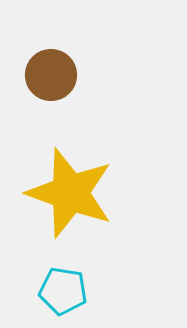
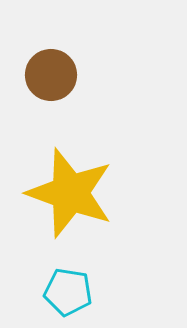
cyan pentagon: moved 5 px right, 1 px down
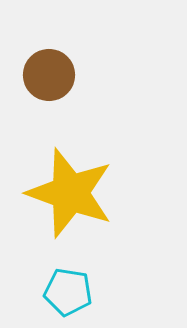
brown circle: moved 2 px left
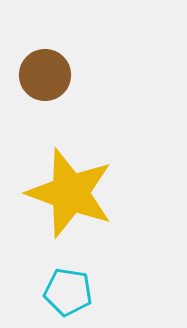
brown circle: moved 4 px left
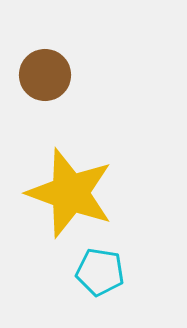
cyan pentagon: moved 32 px right, 20 px up
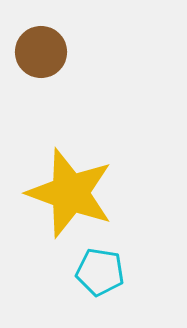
brown circle: moved 4 px left, 23 px up
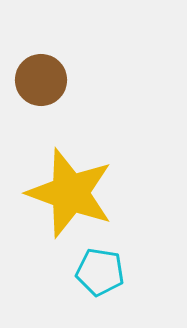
brown circle: moved 28 px down
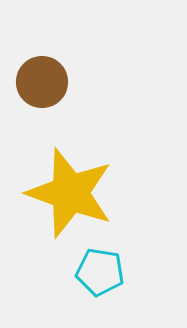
brown circle: moved 1 px right, 2 px down
